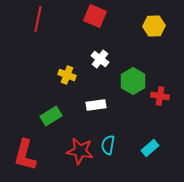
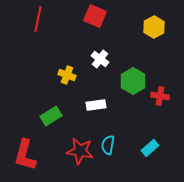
yellow hexagon: moved 1 px down; rotated 25 degrees counterclockwise
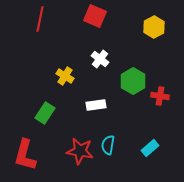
red line: moved 2 px right
yellow cross: moved 2 px left, 1 px down; rotated 12 degrees clockwise
green rectangle: moved 6 px left, 3 px up; rotated 25 degrees counterclockwise
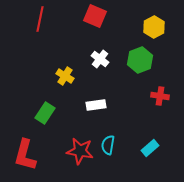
green hexagon: moved 7 px right, 21 px up; rotated 10 degrees clockwise
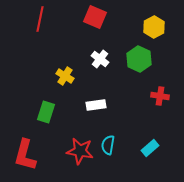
red square: moved 1 px down
green hexagon: moved 1 px left, 1 px up; rotated 15 degrees counterclockwise
green rectangle: moved 1 px right, 1 px up; rotated 15 degrees counterclockwise
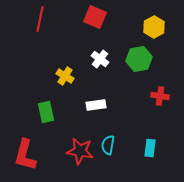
green hexagon: rotated 25 degrees clockwise
green rectangle: rotated 30 degrees counterclockwise
cyan rectangle: rotated 42 degrees counterclockwise
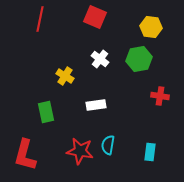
yellow hexagon: moved 3 px left; rotated 25 degrees counterclockwise
cyan rectangle: moved 4 px down
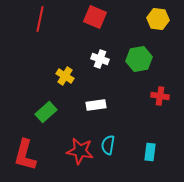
yellow hexagon: moved 7 px right, 8 px up
white cross: rotated 18 degrees counterclockwise
green rectangle: rotated 60 degrees clockwise
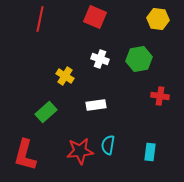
red star: rotated 16 degrees counterclockwise
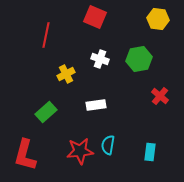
red line: moved 6 px right, 16 px down
yellow cross: moved 1 px right, 2 px up; rotated 30 degrees clockwise
red cross: rotated 30 degrees clockwise
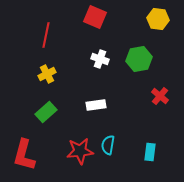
yellow cross: moved 19 px left
red L-shape: moved 1 px left
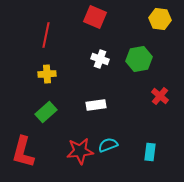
yellow hexagon: moved 2 px right
yellow cross: rotated 24 degrees clockwise
cyan semicircle: rotated 60 degrees clockwise
red L-shape: moved 1 px left, 3 px up
